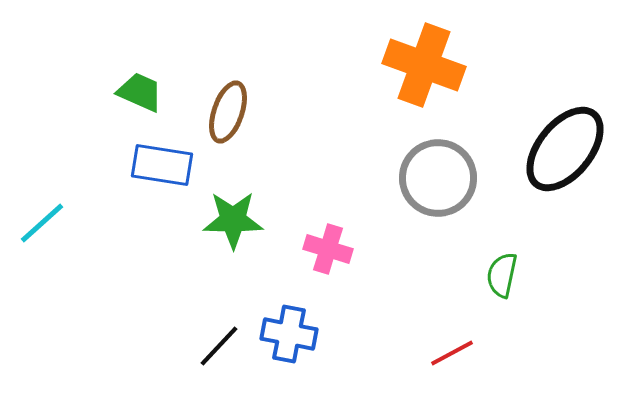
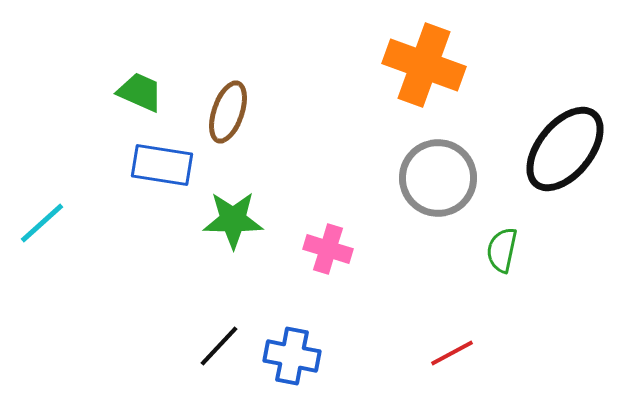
green semicircle: moved 25 px up
blue cross: moved 3 px right, 22 px down
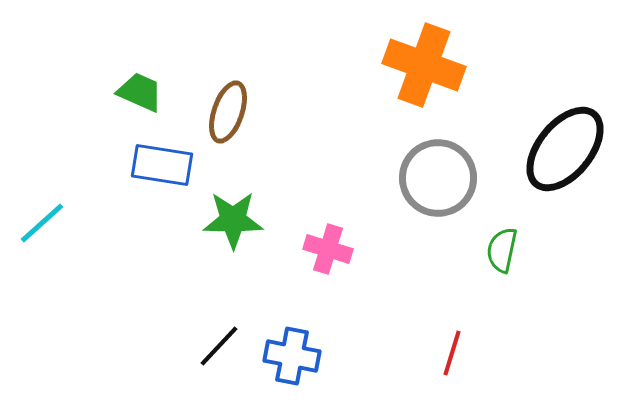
red line: rotated 45 degrees counterclockwise
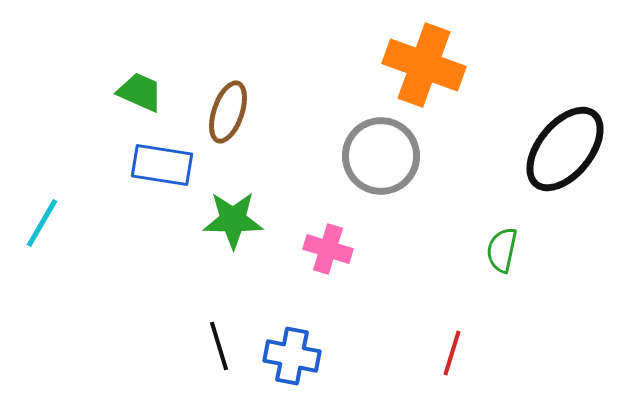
gray circle: moved 57 px left, 22 px up
cyan line: rotated 18 degrees counterclockwise
black line: rotated 60 degrees counterclockwise
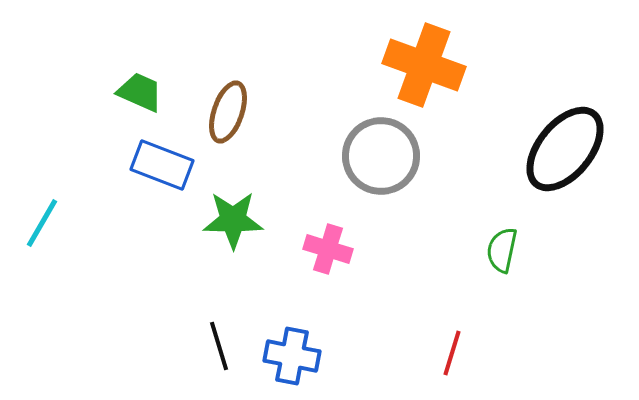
blue rectangle: rotated 12 degrees clockwise
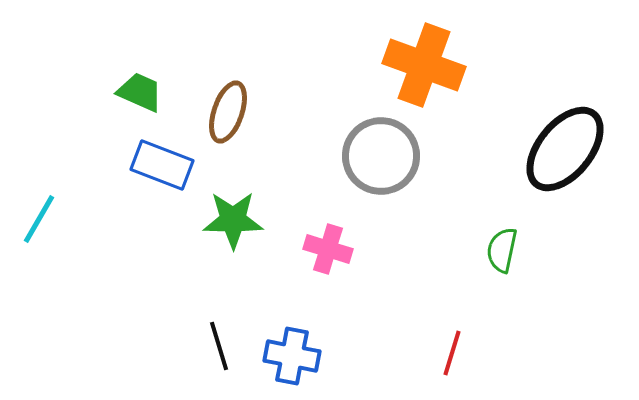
cyan line: moved 3 px left, 4 px up
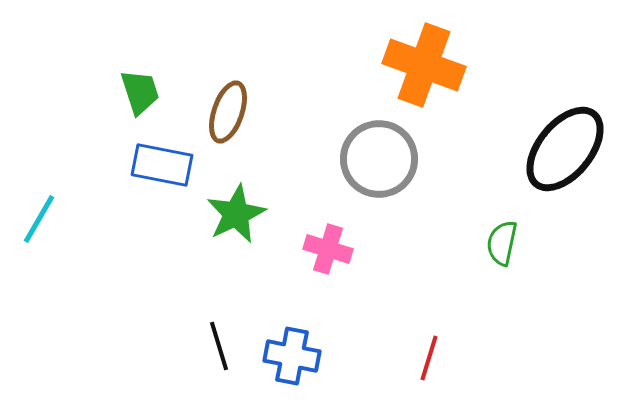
green trapezoid: rotated 48 degrees clockwise
gray circle: moved 2 px left, 3 px down
blue rectangle: rotated 10 degrees counterclockwise
green star: moved 3 px right, 6 px up; rotated 26 degrees counterclockwise
green semicircle: moved 7 px up
red line: moved 23 px left, 5 px down
